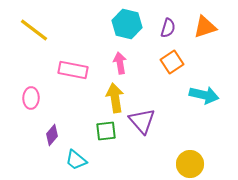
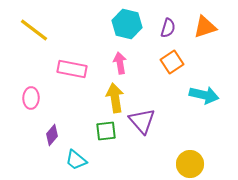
pink rectangle: moved 1 px left, 1 px up
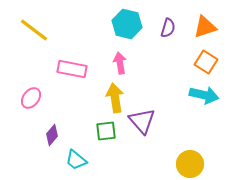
orange square: moved 34 px right; rotated 25 degrees counterclockwise
pink ellipse: rotated 35 degrees clockwise
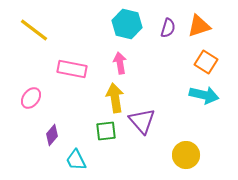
orange triangle: moved 6 px left, 1 px up
cyan trapezoid: rotated 25 degrees clockwise
yellow circle: moved 4 px left, 9 px up
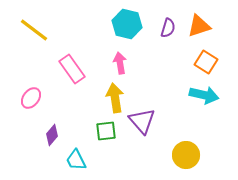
pink rectangle: rotated 44 degrees clockwise
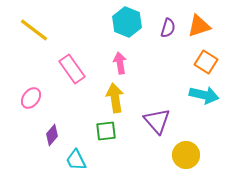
cyan hexagon: moved 2 px up; rotated 8 degrees clockwise
purple triangle: moved 15 px right
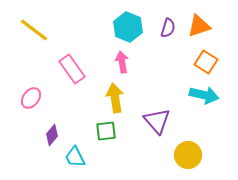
cyan hexagon: moved 1 px right, 5 px down
pink arrow: moved 2 px right, 1 px up
yellow circle: moved 2 px right
cyan trapezoid: moved 1 px left, 3 px up
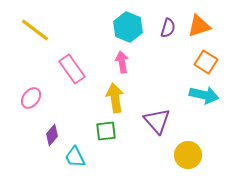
yellow line: moved 1 px right
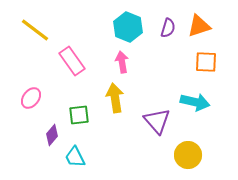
orange square: rotated 30 degrees counterclockwise
pink rectangle: moved 8 px up
cyan arrow: moved 9 px left, 7 px down
green square: moved 27 px left, 16 px up
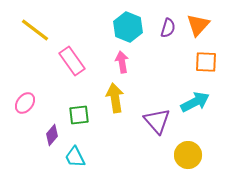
orange triangle: moved 1 px left, 1 px up; rotated 30 degrees counterclockwise
pink ellipse: moved 6 px left, 5 px down
cyan arrow: rotated 40 degrees counterclockwise
